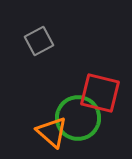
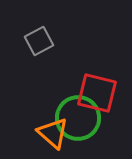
red square: moved 3 px left
orange triangle: moved 1 px right, 1 px down
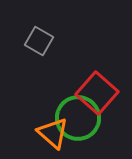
gray square: rotated 32 degrees counterclockwise
red square: rotated 27 degrees clockwise
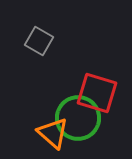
red square: rotated 24 degrees counterclockwise
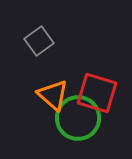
gray square: rotated 24 degrees clockwise
orange triangle: moved 38 px up
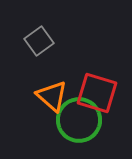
orange triangle: moved 1 px left, 1 px down
green circle: moved 1 px right, 2 px down
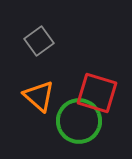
orange triangle: moved 13 px left
green circle: moved 1 px down
